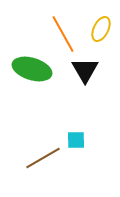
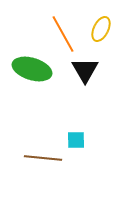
brown line: rotated 36 degrees clockwise
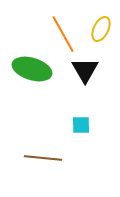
cyan square: moved 5 px right, 15 px up
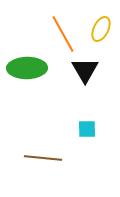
green ellipse: moved 5 px left, 1 px up; rotated 18 degrees counterclockwise
cyan square: moved 6 px right, 4 px down
